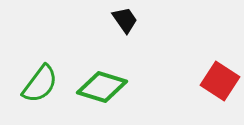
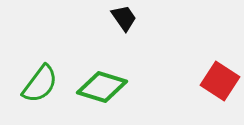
black trapezoid: moved 1 px left, 2 px up
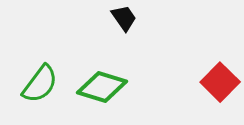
red square: moved 1 px down; rotated 12 degrees clockwise
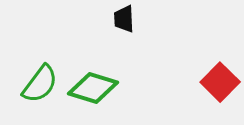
black trapezoid: moved 1 px down; rotated 148 degrees counterclockwise
green diamond: moved 9 px left, 1 px down
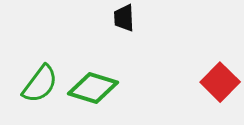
black trapezoid: moved 1 px up
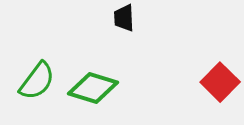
green semicircle: moved 3 px left, 3 px up
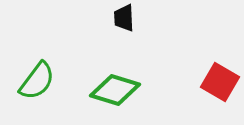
red square: rotated 15 degrees counterclockwise
green diamond: moved 22 px right, 2 px down
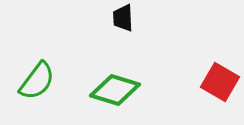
black trapezoid: moved 1 px left
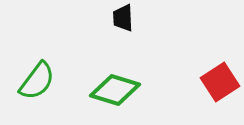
red square: rotated 27 degrees clockwise
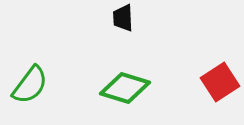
green semicircle: moved 7 px left, 4 px down
green diamond: moved 10 px right, 2 px up
